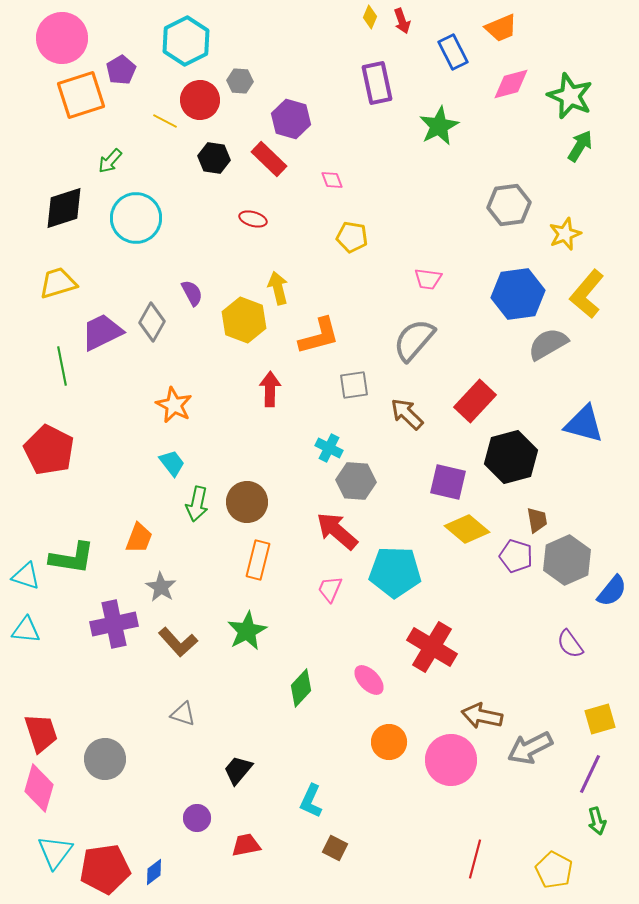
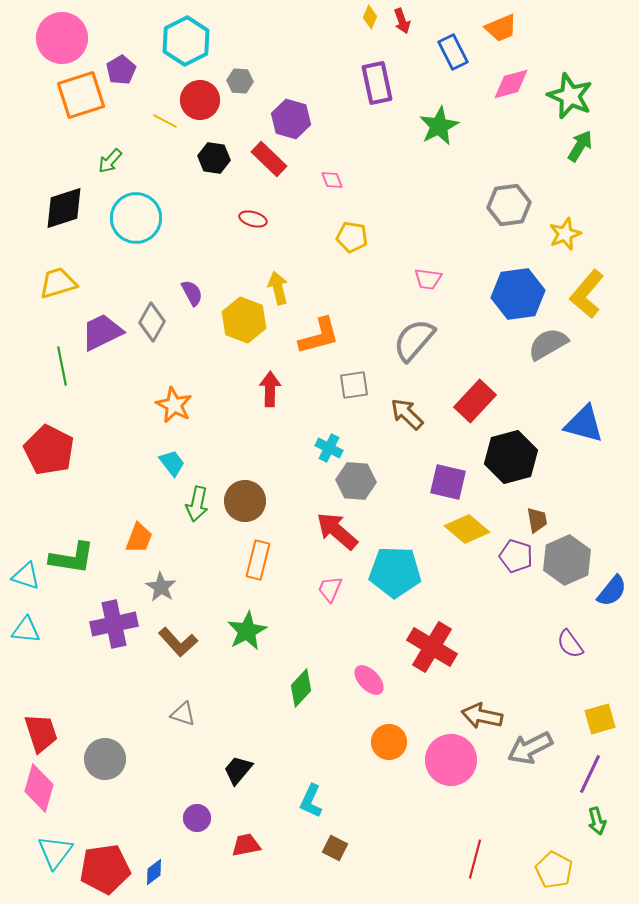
brown circle at (247, 502): moved 2 px left, 1 px up
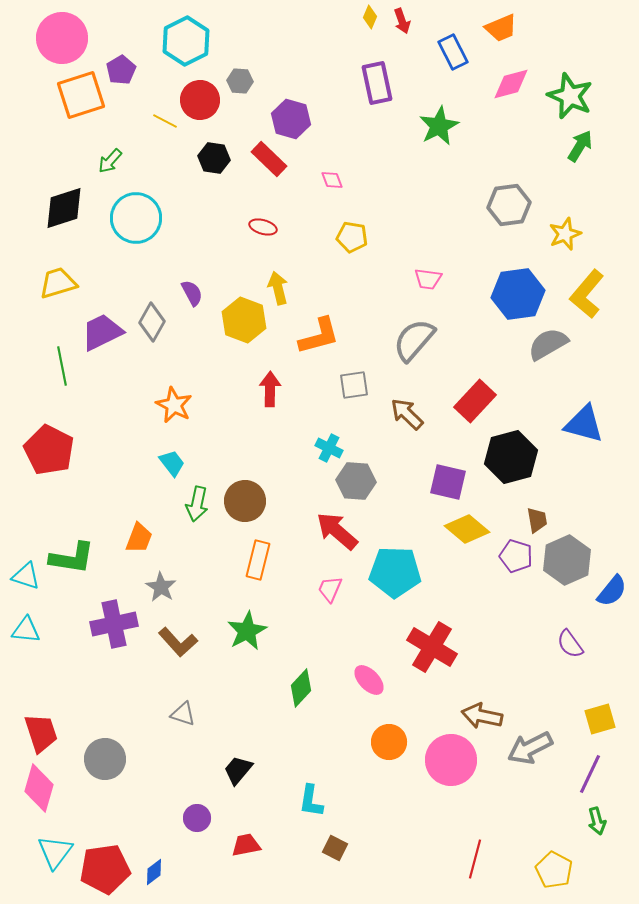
red ellipse at (253, 219): moved 10 px right, 8 px down
cyan L-shape at (311, 801): rotated 16 degrees counterclockwise
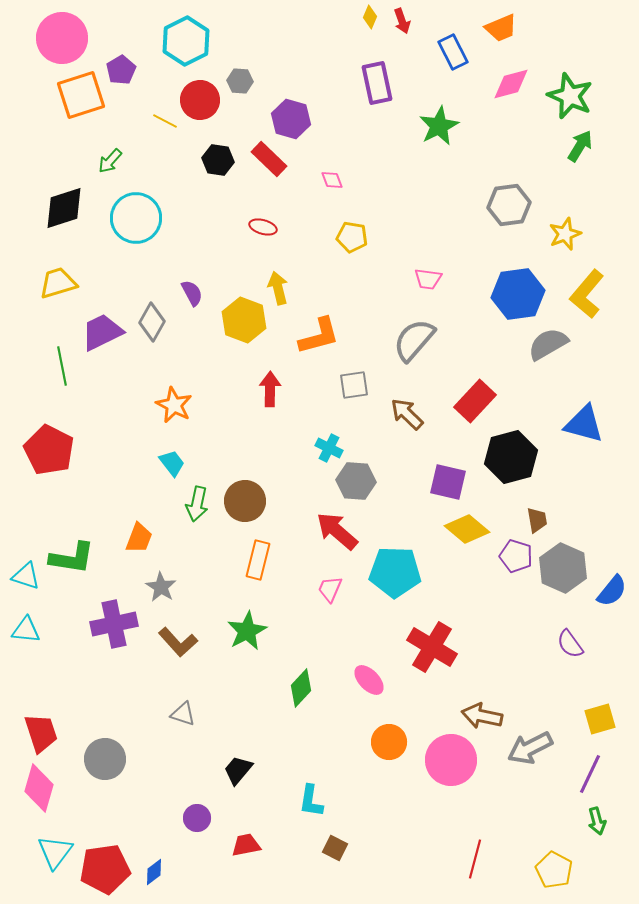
black hexagon at (214, 158): moved 4 px right, 2 px down
gray hexagon at (567, 560): moved 4 px left, 8 px down; rotated 12 degrees counterclockwise
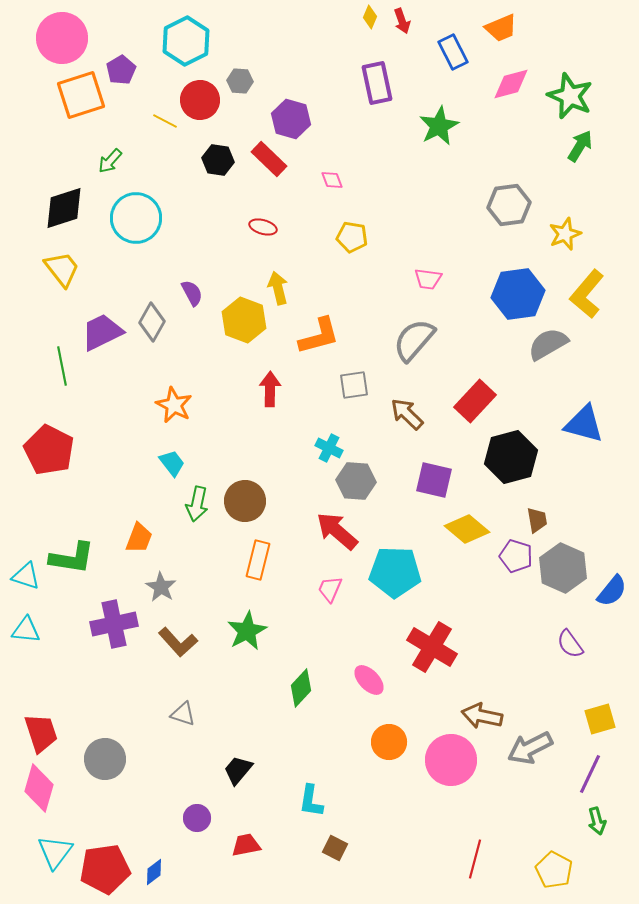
yellow trapezoid at (58, 283): moved 4 px right, 14 px up; rotated 69 degrees clockwise
purple square at (448, 482): moved 14 px left, 2 px up
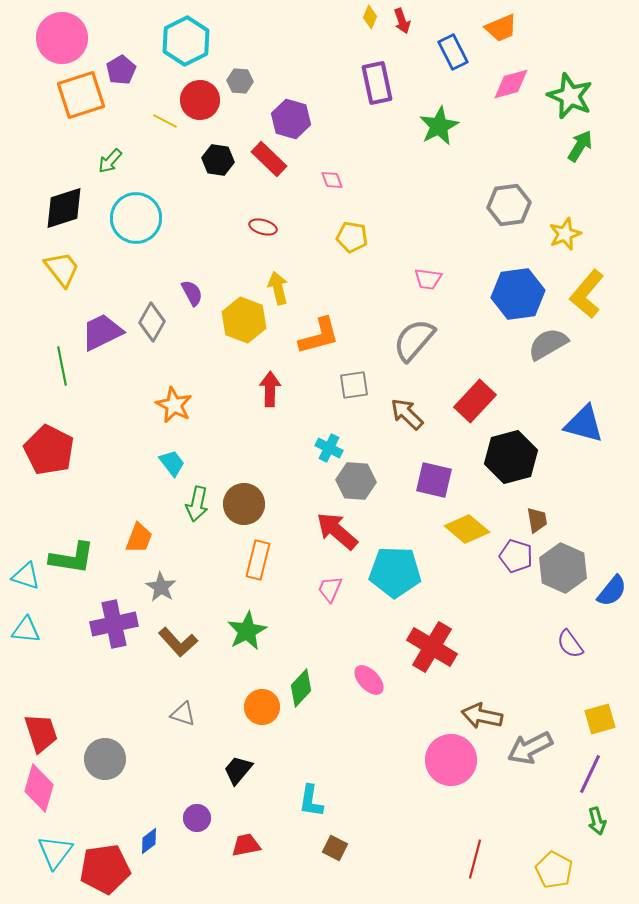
brown circle at (245, 501): moved 1 px left, 3 px down
orange circle at (389, 742): moved 127 px left, 35 px up
blue diamond at (154, 872): moved 5 px left, 31 px up
